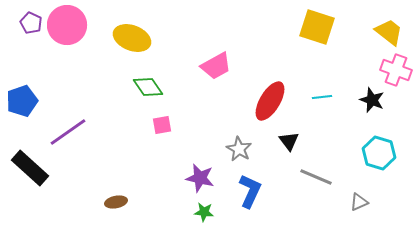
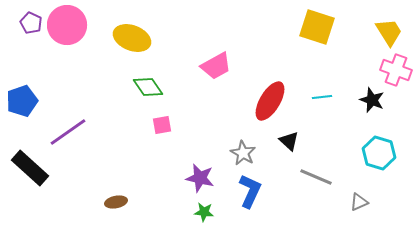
yellow trapezoid: rotated 20 degrees clockwise
black triangle: rotated 10 degrees counterclockwise
gray star: moved 4 px right, 4 px down
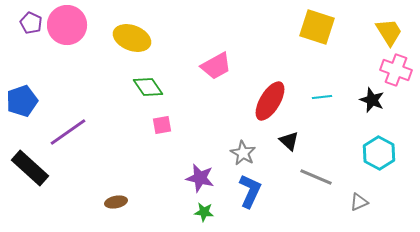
cyan hexagon: rotated 12 degrees clockwise
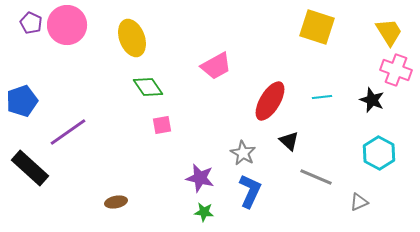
yellow ellipse: rotated 48 degrees clockwise
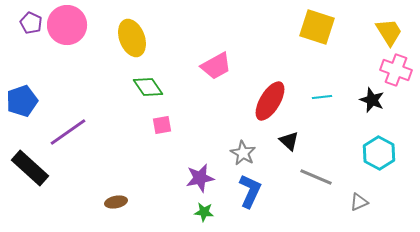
purple star: rotated 24 degrees counterclockwise
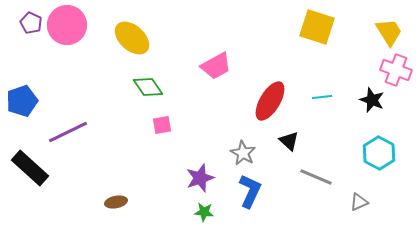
yellow ellipse: rotated 27 degrees counterclockwise
purple line: rotated 9 degrees clockwise
purple star: rotated 8 degrees counterclockwise
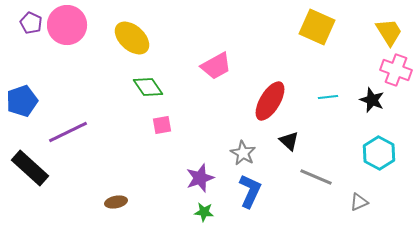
yellow square: rotated 6 degrees clockwise
cyan line: moved 6 px right
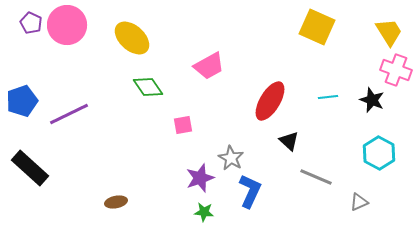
pink trapezoid: moved 7 px left
pink square: moved 21 px right
purple line: moved 1 px right, 18 px up
gray star: moved 12 px left, 5 px down
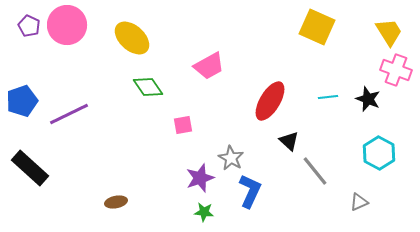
purple pentagon: moved 2 px left, 3 px down
black star: moved 4 px left, 1 px up
gray line: moved 1 px left, 6 px up; rotated 28 degrees clockwise
